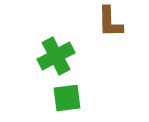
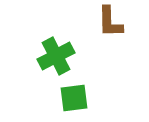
green square: moved 7 px right
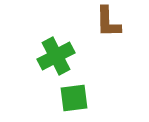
brown L-shape: moved 2 px left
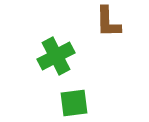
green square: moved 5 px down
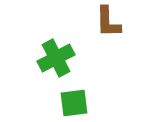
green cross: moved 2 px down
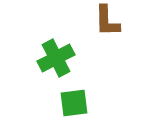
brown L-shape: moved 1 px left, 1 px up
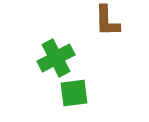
green square: moved 10 px up
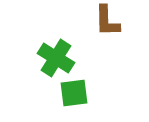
green cross: rotated 30 degrees counterclockwise
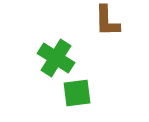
green square: moved 3 px right
